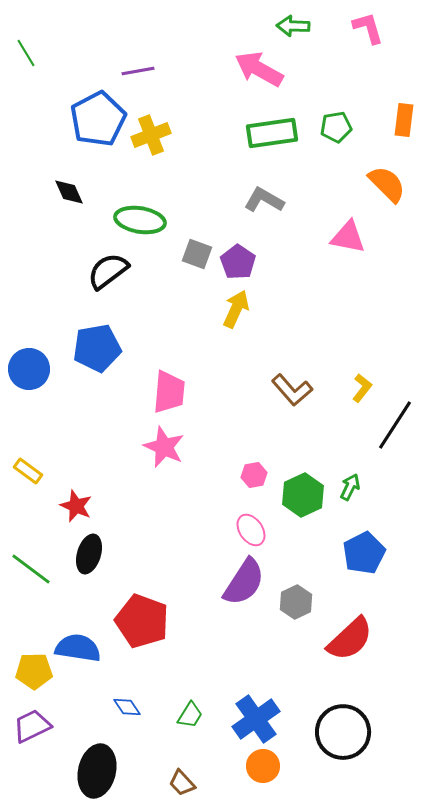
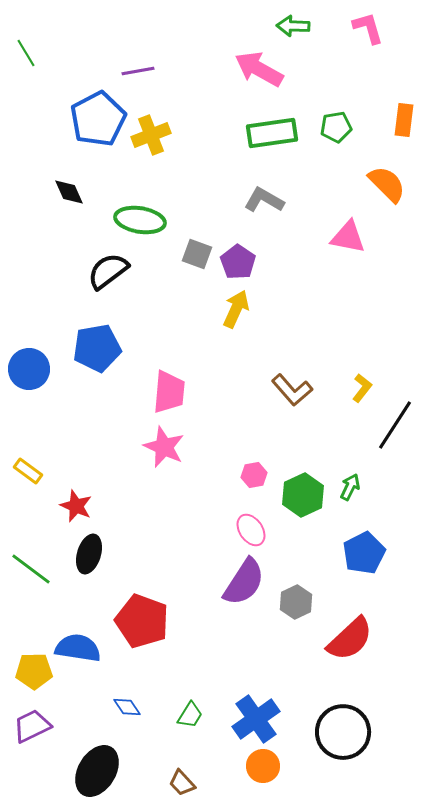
black ellipse at (97, 771): rotated 18 degrees clockwise
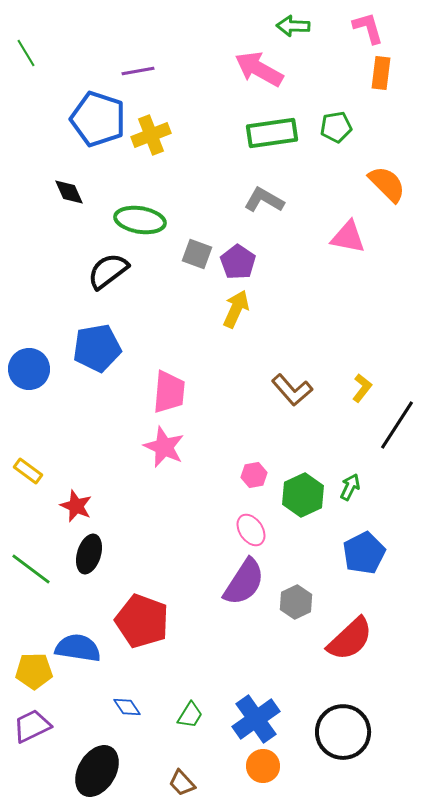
blue pentagon at (98, 119): rotated 26 degrees counterclockwise
orange rectangle at (404, 120): moved 23 px left, 47 px up
black line at (395, 425): moved 2 px right
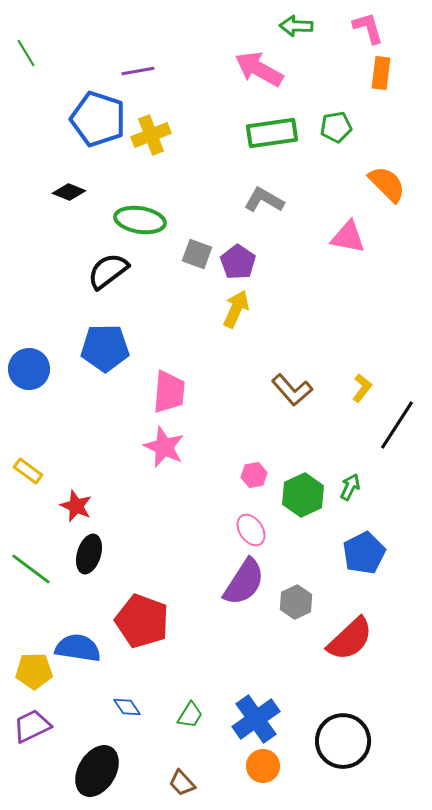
green arrow at (293, 26): moved 3 px right
black diamond at (69, 192): rotated 44 degrees counterclockwise
blue pentagon at (97, 348): moved 8 px right; rotated 9 degrees clockwise
black circle at (343, 732): moved 9 px down
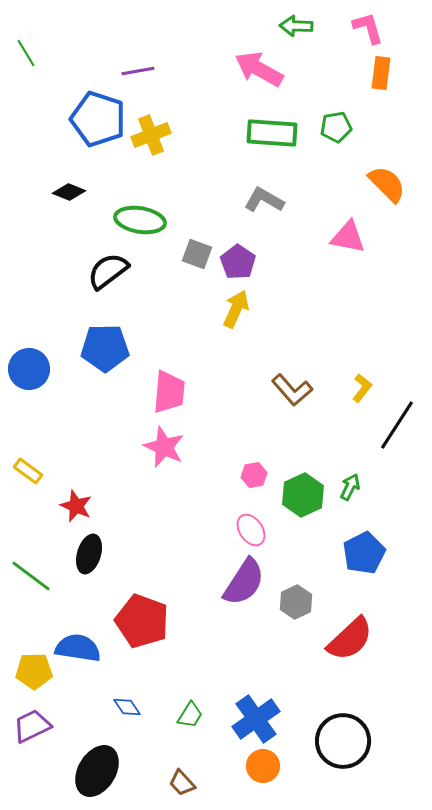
green rectangle at (272, 133): rotated 12 degrees clockwise
green line at (31, 569): moved 7 px down
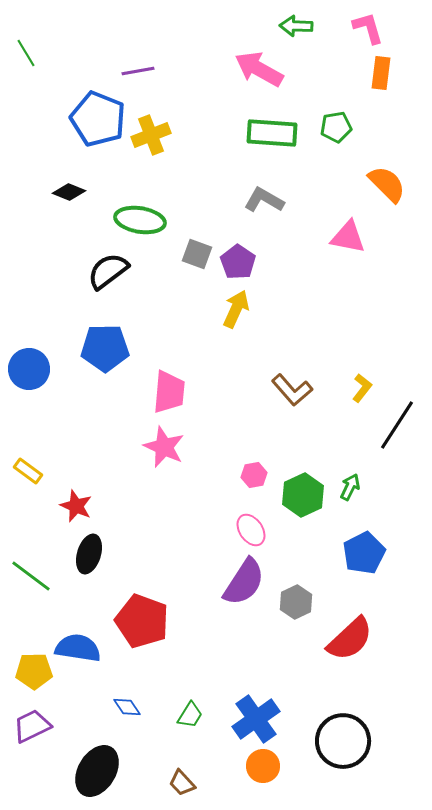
blue pentagon at (98, 119): rotated 4 degrees clockwise
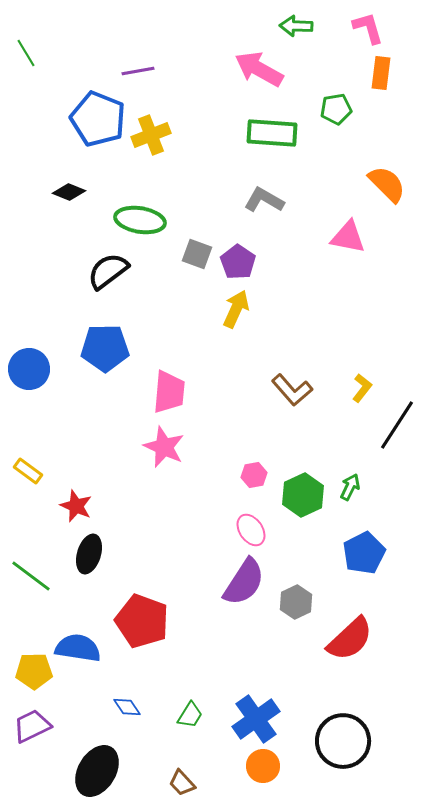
green pentagon at (336, 127): moved 18 px up
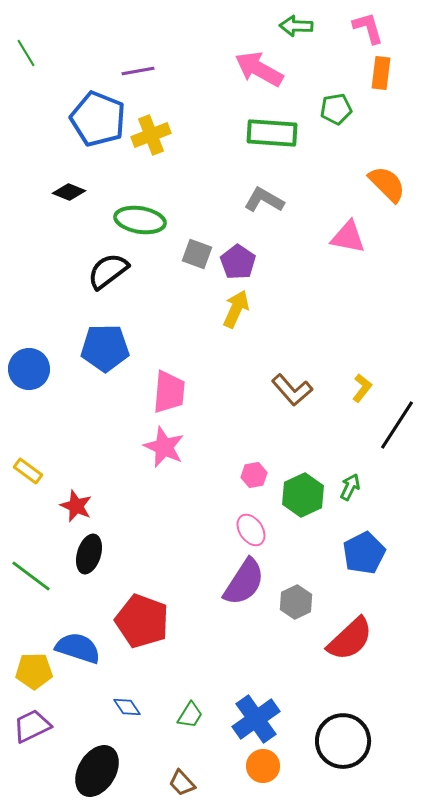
blue semicircle at (78, 648): rotated 9 degrees clockwise
